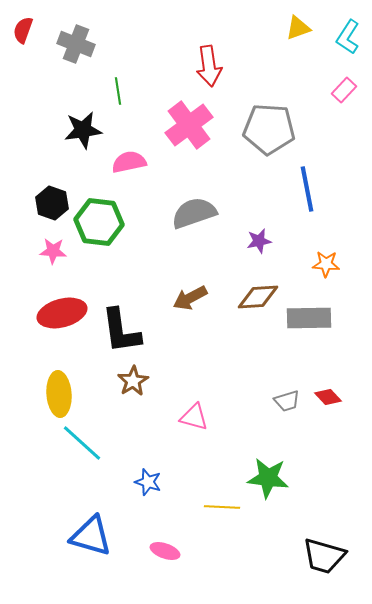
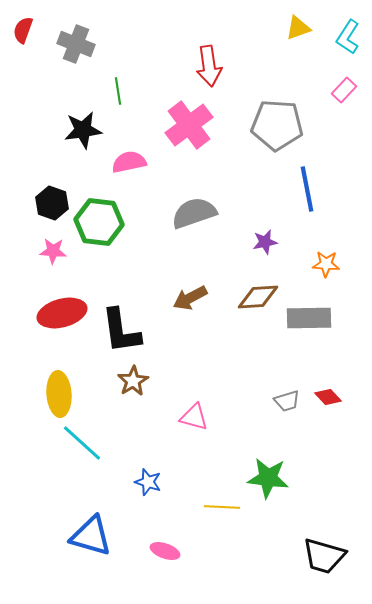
gray pentagon: moved 8 px right, 4 px up
purple star: moved 6 px right, 1 px down
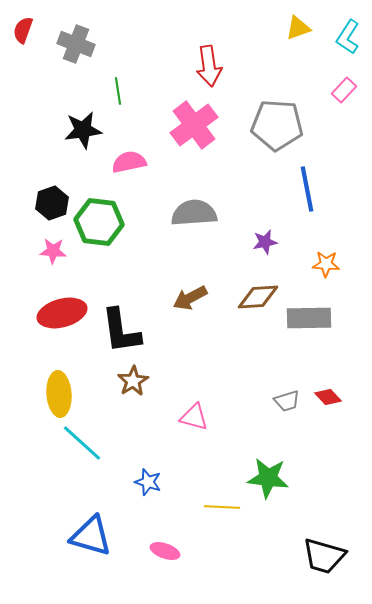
pink cross: moved 5 px right
black hexagon: rotated 20 degrees clockwise
gray semicircle: rotated 15 degrees clockwise
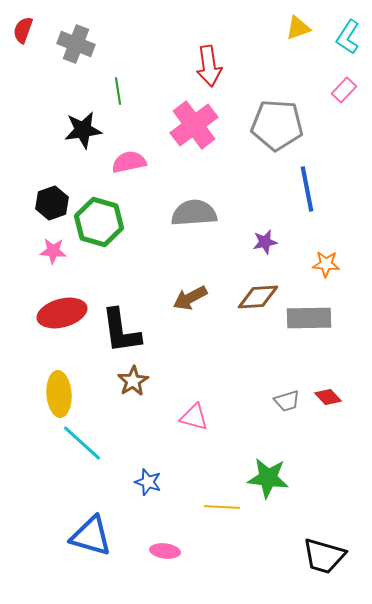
green hexagon: rotated 9 degrees clockwise
pink ellipse: rotated 12 degrees counterclockwise
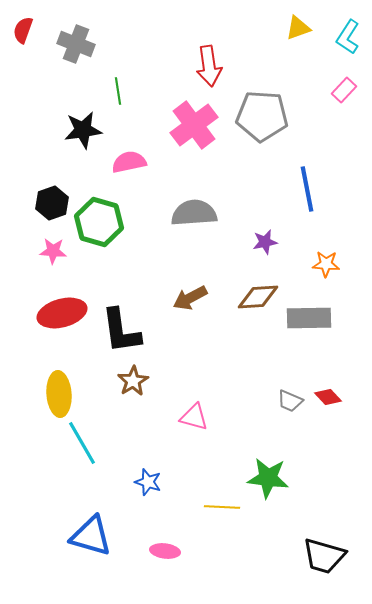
gray pentagon: moved 15 px left, 9 px up
gray trapezoid: moved 3 px right; rotated 40 degrees clockwise
cyan line: rotated 18 degrees clockwise
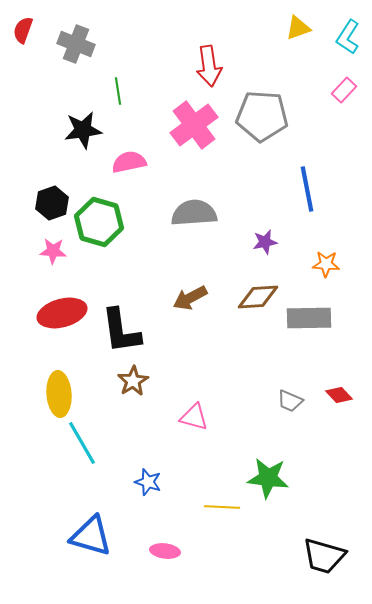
red diamond: moved 11 px right, 2 px up
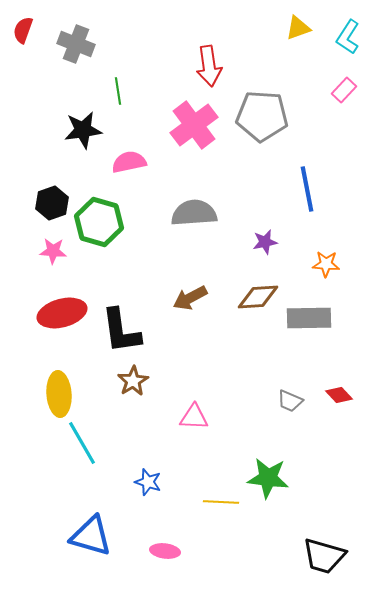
pink triangle: rotated 12 degrees counterclockwise
yellow line: moved 1 px left, 5 px up
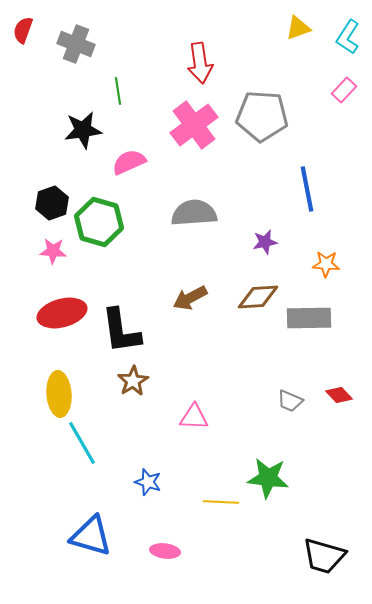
red arrow: moved 9 px left, 3 px up
pink semicircle: rotated 12 degrees counterclockwise
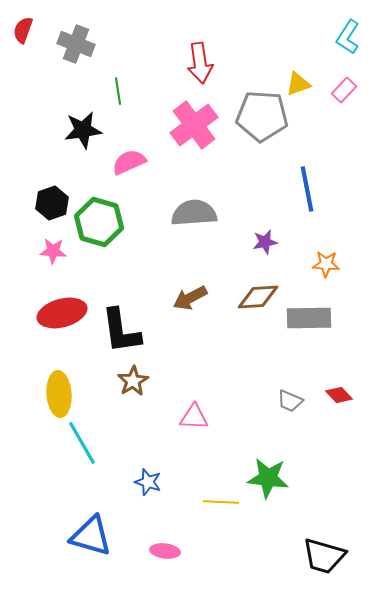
yellow triangle: moved 56 px down
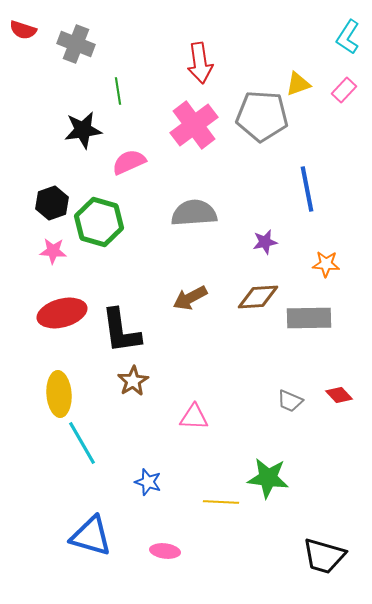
red semicircle: rotated 92 degrees counterclockwise
